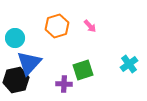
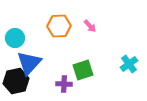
orange hexagon: moved 2 px right; rotated 15 degrees clockwise
black hexagon: moved 1 px down
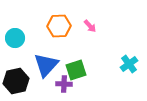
blue triangle: moved 17 px right, 2 px down
green square: moved 7 px left
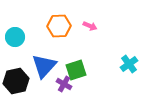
pink arrow: rotated 24 degrees counterclockwise
cyan circle: moved 1 px up
blue triangle: moved 2 px left, 1 px down
purple cross: rotated 28 degrees clockwise
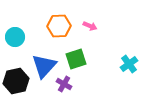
green square: moved 11 px up
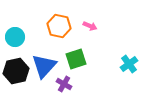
orange hexagon: rotated 15 degrees clockwise
black hexagon: moved 10 px up
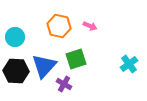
black hexagon: rotated 15 degrees clockwise
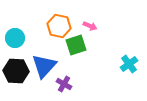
cyan circle: moved 1 px down
green square: moved 14 px up
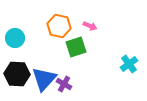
green square: moved 2 px down
blue triangle: moved 13 px down
black hexagon: moved 1 px right, 3 px down
